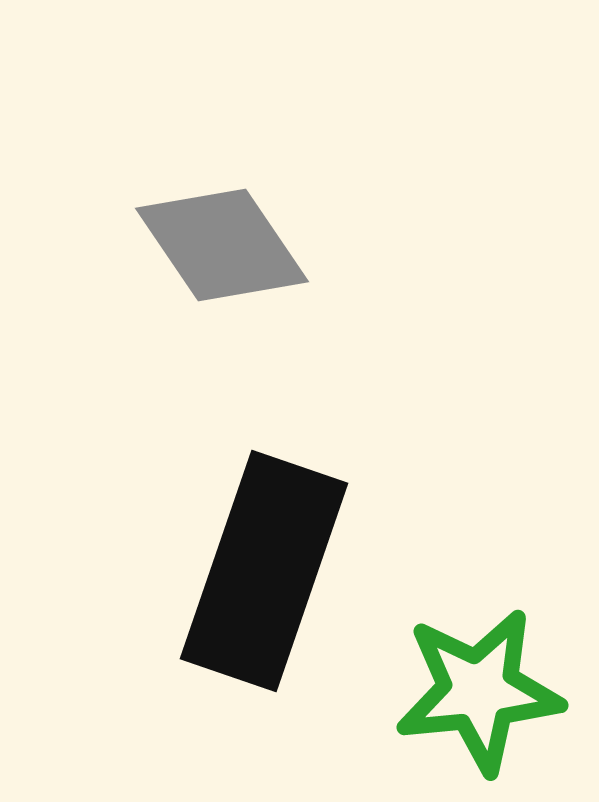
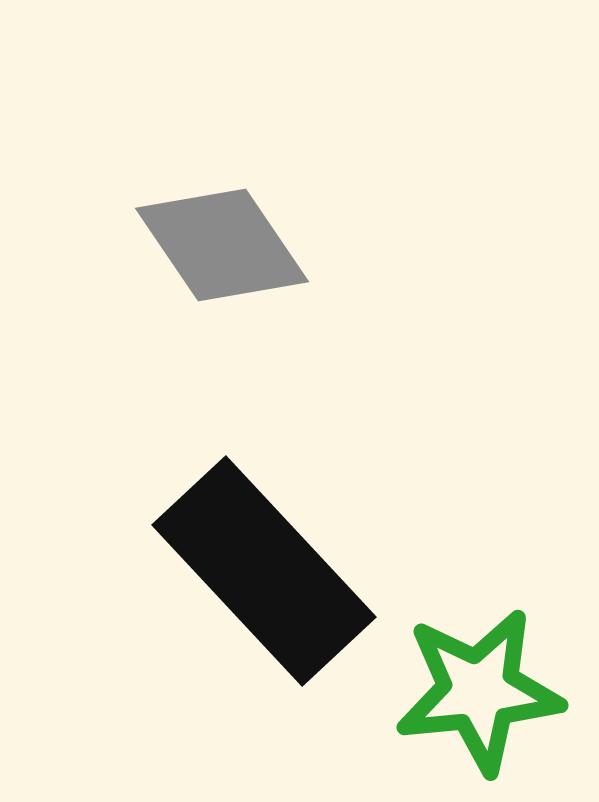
black rectangle: rotated 62 degrees counterclockwise
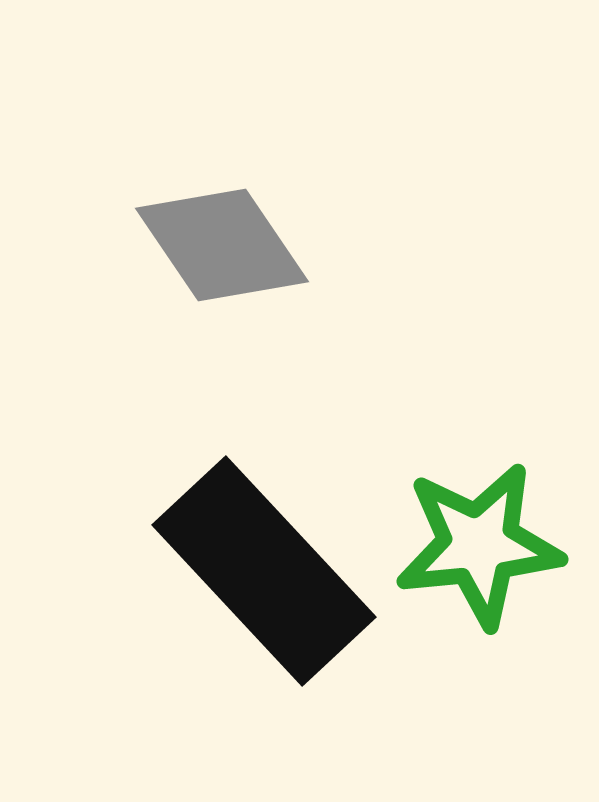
green star: moved 146 px up
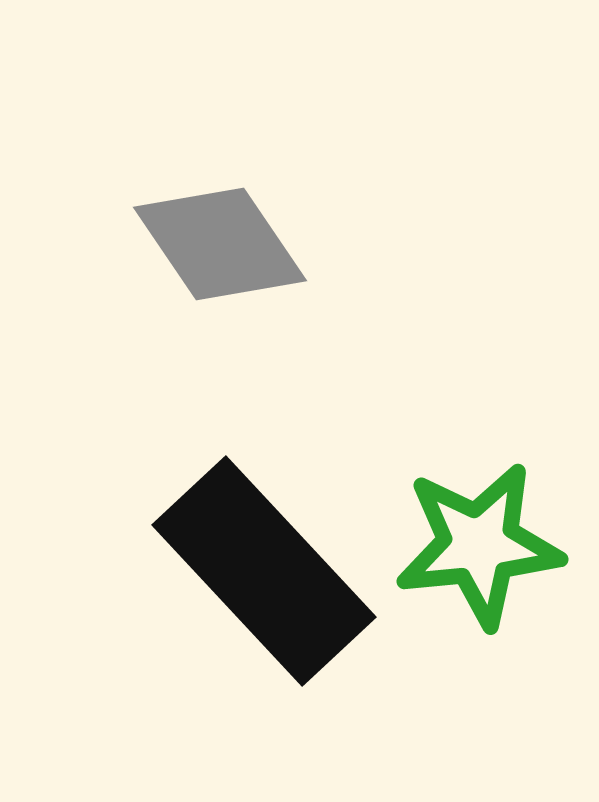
gray diamond: moved 2 px left, 1 px up
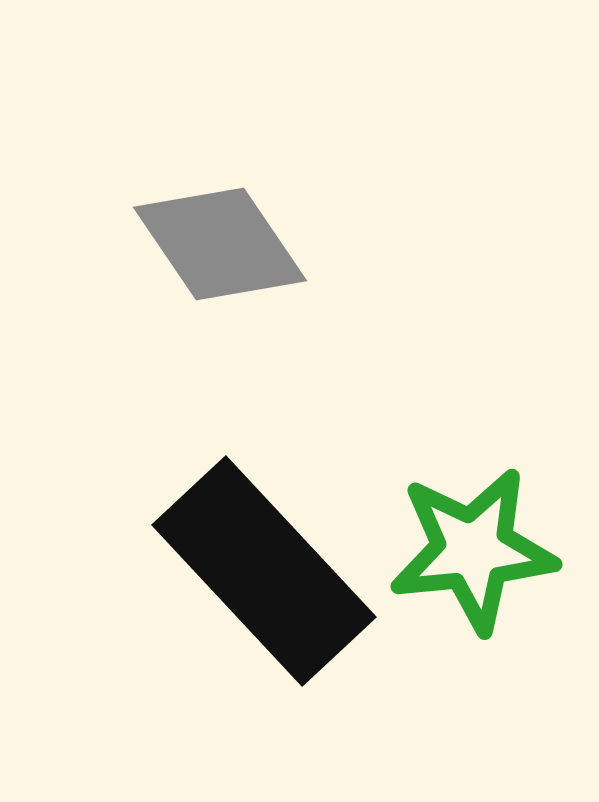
green star: moved 6 px left, 5 px down
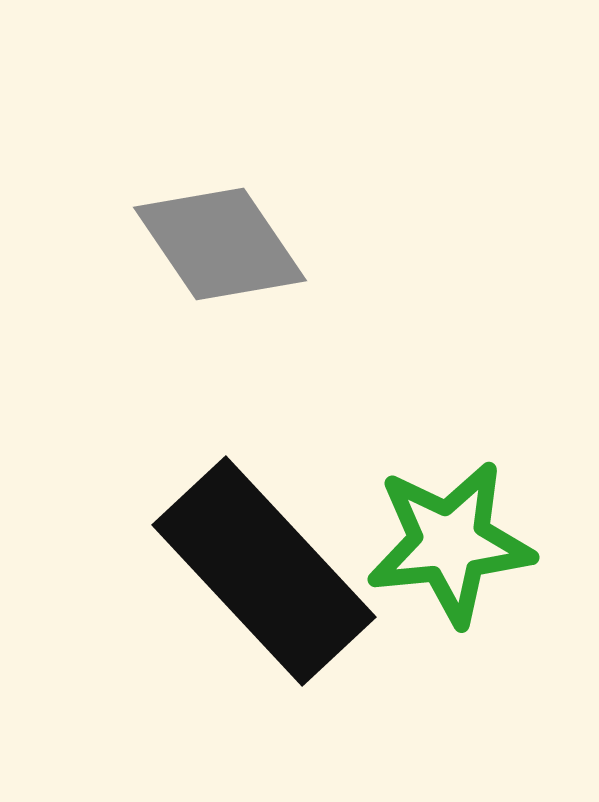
green star: moved 23 px left, 7 px up
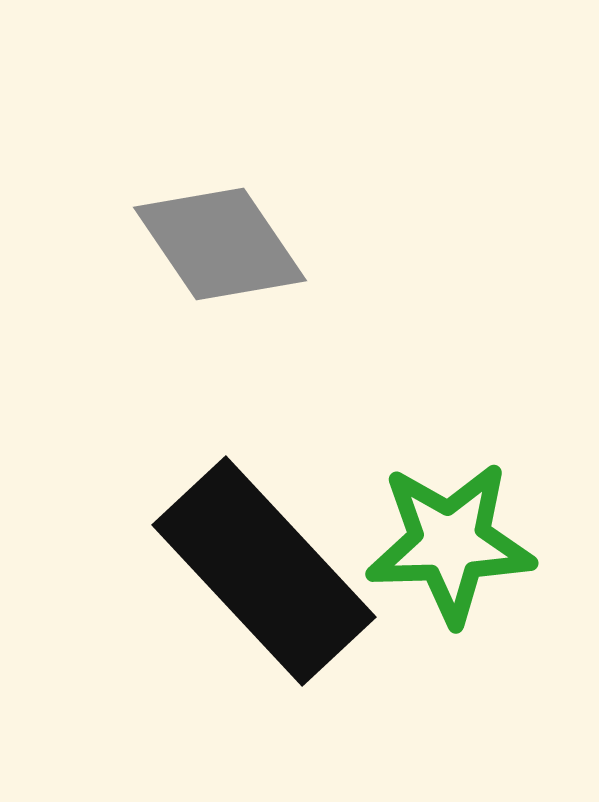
green star: rotated 4 degrees clockwise
